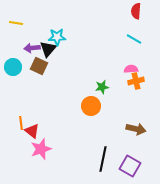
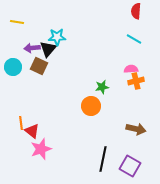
yellow line: moved 1 px right, 1 px up
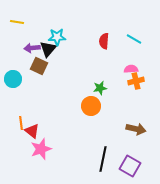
red semicircle: moved 32 px left, 30 px down
cyan circle: moved 12 px down
green star: moved 2 px left, 1 px down
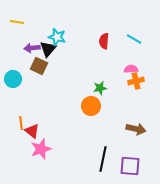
cyan star: rotated 18 degrees clockwise
purple square: rotated 25 degrees counterclockwise
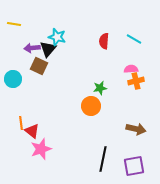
yellow line: moved 3 px left, 2 px down
purple square: moved 4 px right; rotated 15 degrees counterclockwise
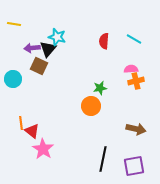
pink star: moved 2 px right; rotated 20 degrees counterclockwise
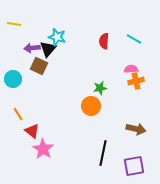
orange line: moved 3 px left, 9 px up; rotated 24 degrees counterclockwise
black line: moved 6 px up
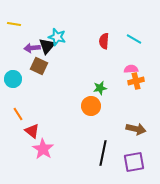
black triangle: moved 1 px left, 3 px up
purple square: moved 4 px up
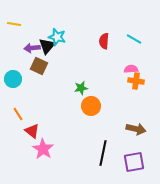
orange cross: rotated 21 degrees clockwise
green star: moved 19 px left
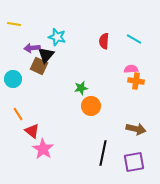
black triangle: moved 1 px left, 9 px down
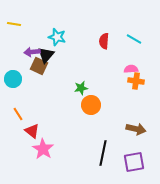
purple arrow: moved 4 px down
orange circle: moved 1 px up
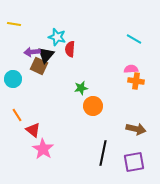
red semicircle: moved 34 px left, 8 px down
orange circle: moved 2 px right, 1 px down
orange line: moved 1 px left, 1 px down
red triangle: moved 1 px right, 1 px up
